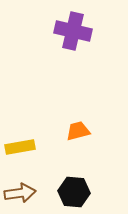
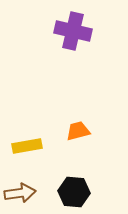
yellow rectangle: moved 7 px right, 1 px up
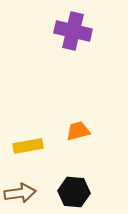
yellow rectangle: moved 1 px right
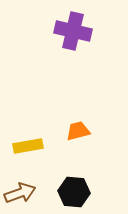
brown arrow: rotated 12 degrees counterclockwise
